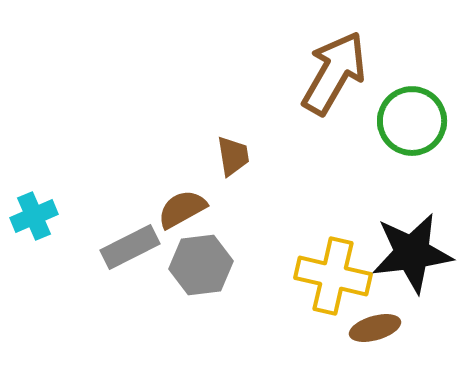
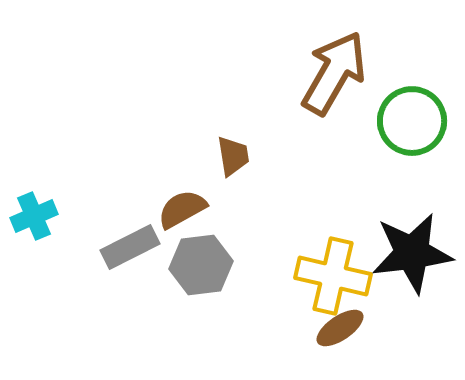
brown ellipse: moved 35 px left; rotated 18 degrees counterclockwise
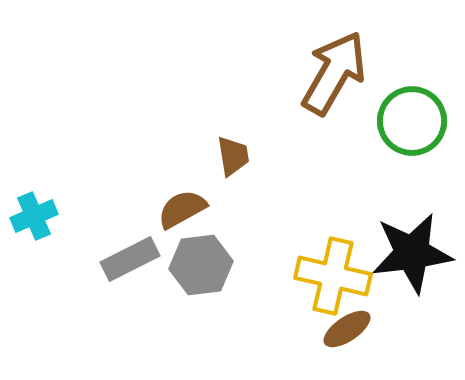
gray rectangle: moved 12 px down
brown ellipse: moved 7 px right, 1 px down
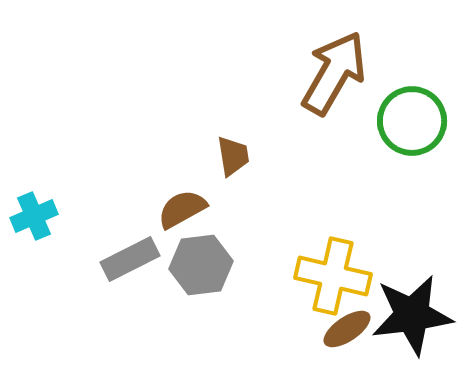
black star: moved 62 px down
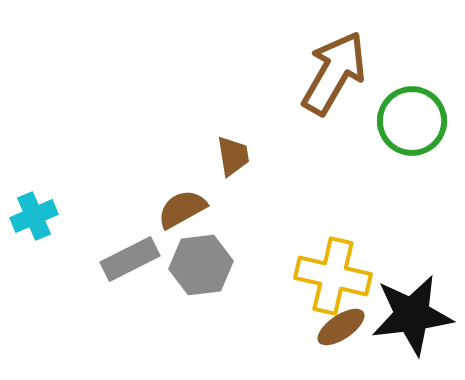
brown ellipse: moved 6 px left, 2 px up
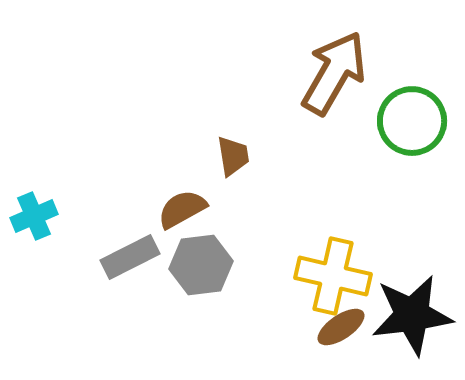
gray rectangle: moved 2 px up
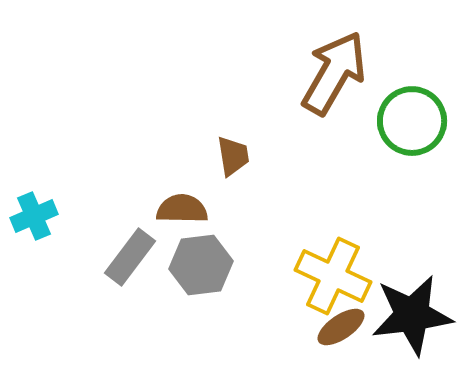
brown semicircle: rotated 30 degrees clockwise
gray rectangle: rotated 26 degrees counterclockwise
yellow cross: rotated 12 degrees clockwise
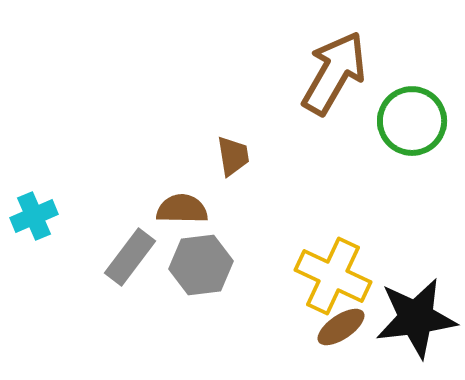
black star: moved 4 px right, 3 px down
